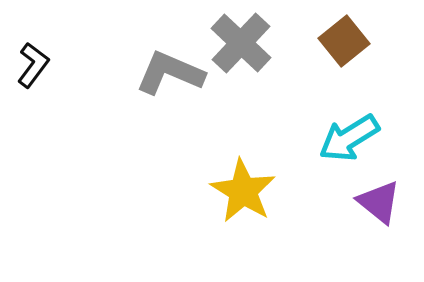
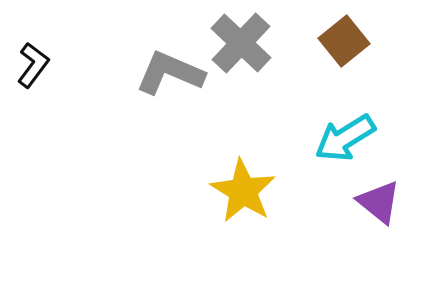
cyan arrow: moved 4 px left
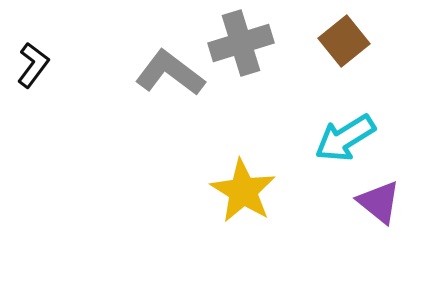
gray cross: rotated 30 degrees clockwise
gray L-shape: rotated 14 degrees clockwise
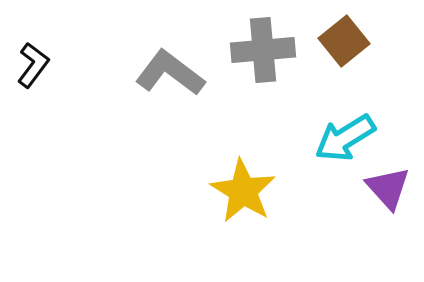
gray cross: moved 22 px right, 7 px down; rotated 12 degrees clockwise
purple triangle: moved 9 px right, 14 px up; rotated 9 degrees clockwise
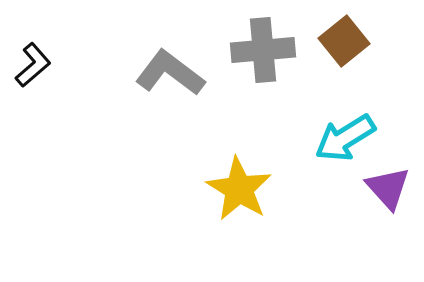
black L-shape: rotated 12 degrees clockwise
yellow star: moved 4 px left, 2 px up
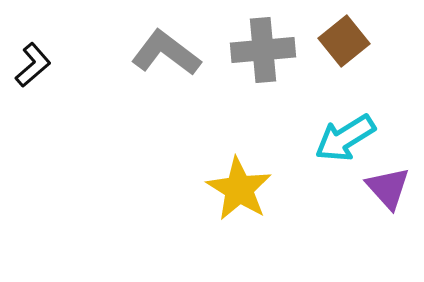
gray L-shape: moved 4 px left, 20 px up
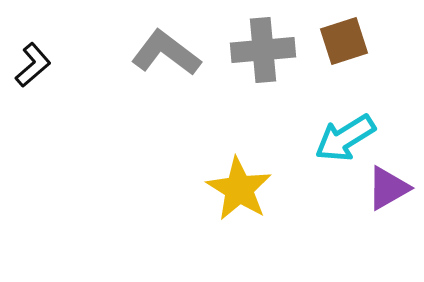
brown square: rotated 21 degrees clockwise
purple triangle: rotated 42 degrees clockwise
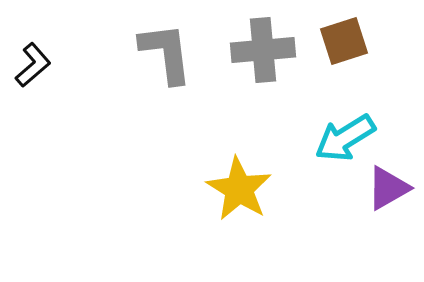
gray L-shape: rotated 46 degrees clockwise
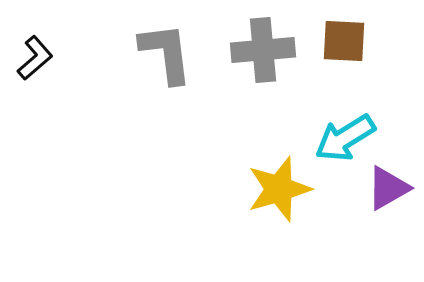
brown square: rotated 21 degrees clockwise
black L-shape: moved 2 px right, 7 px up
yellow star: moved 40 px right; rotated 24 degrees clockwise
